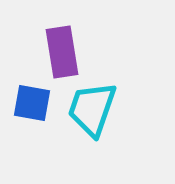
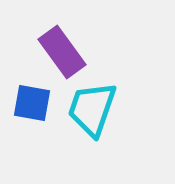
purple rectangle: rotated 27 degrees counterclockwise
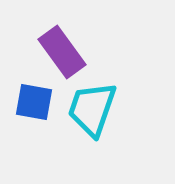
blue square: moved 2 px right, 1 px up
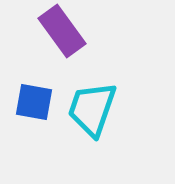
purple rectangle: moved 21 px up
